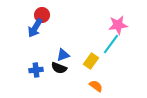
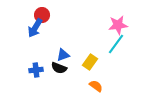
cyan line: moved 5 px right
yellow rectangle: moved 1 px left, 1 px down
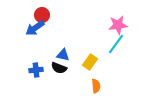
blue arrow: rotated 24 degrees clockwise
blue triangle: rotated 32 degrees clockwise
orange semicircle: rotated 48 degrees clockwise
